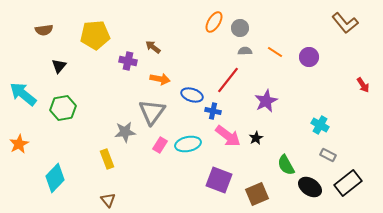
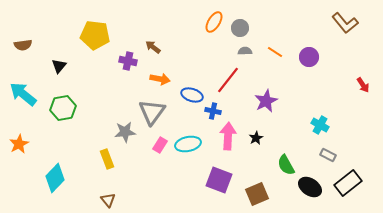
brown semicircle: moved 21 px left, 15 px down
yellow pentagon: rotated 12 degrees clockwise
pink arrow: rotated 124 degrees counterclockwise
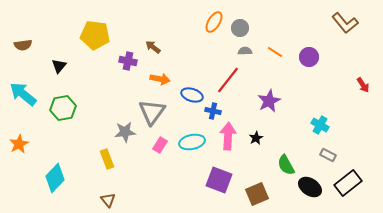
purple star: moved 3 px right
cyan ellipse: moved 4 px right, 2 px up
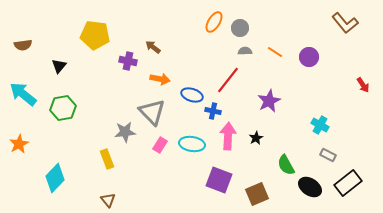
gray triangle: rotated 20 degrees counterclockwise
cyan ellipse: moved 2 px down; rotated 20 degrees clockwise
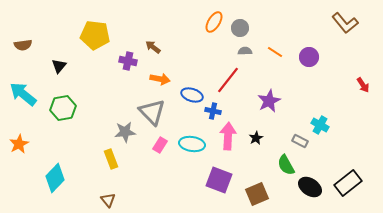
gray rectangle: moved 28 px left, 14 px up
yellow rectangle: moved 4 px right
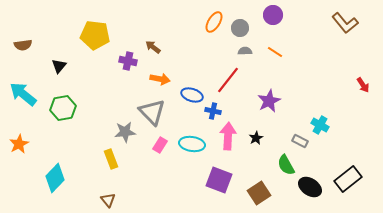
purple circle: moved 36 px left, 42 px up
black rectangle: moved 4 px up
brown square: moved 2 px right, 1 px up; rotated 10 degrees counterclockwise
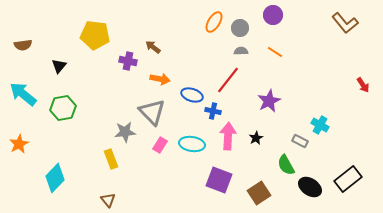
gray semicircle: moved 4 px left
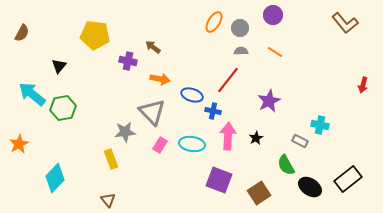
brown semicircle: moved 1 px left, 12 px up; rotated 54 degrees counterclockwise
red arrow: rotated 49 degrees clockwise
cyan arrow: moved 9 px right
cyan cross: rotated 18 degrees counterclockwise
